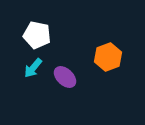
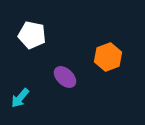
white pentagon: moved 5 px left
cyan arrow: moved 13 px left, 30 px down
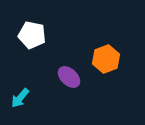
orange hexagon: moved 2 px left, 2 px down
purple ellipse: moved 4 px right
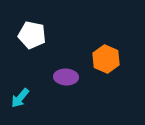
orange hexagon: rotated 16 degrees counterclockwise
purple ellipse: moved 3 px left; rotated 40 degrees counterclockwise
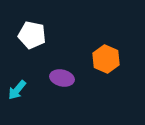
purple ellipse: moved 4 px left, 1 px down; rotated 10 degrees clockwise
cyan arrow: moved 3 px left, 8 px up
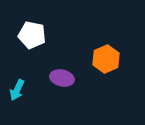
orange hexagon: rotated 12 degrees clockwise
cyan arrow: rotated 15 degrees counterclockwise
